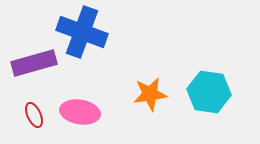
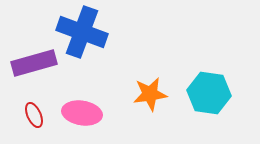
cyan hexagon: moved 1 px down
pink ellipse: moved 2 px right, 1 px down
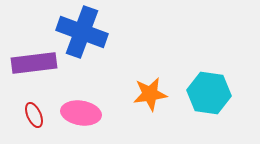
purple rectangle: rotated 9 degrees clockwise
pink ellipse: moved 1 px left
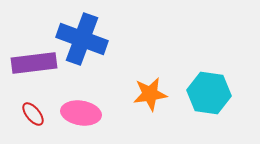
blue cross: moved 7 px down
red ellipse: moved 1 px left, 1 px up; rotated 15 degrees counterclockwise
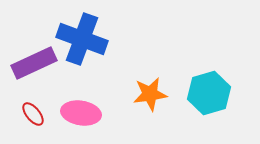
purple rectangle: rotated 18 degrees counterclockwise
cyan hexagon: rotated 24 degrees counterclockwise
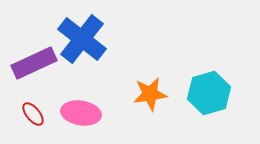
blue cross: rotated 18 degrees clockwise
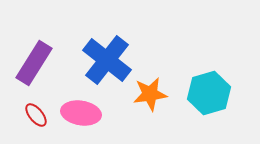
blue cross: moved 25 px right, 21 px down
purple rectangle: rotated 33 degrees counterclockwise
red ellipse: moved 3 px right, 1 px down
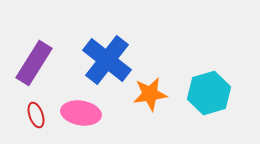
red ellipse: rotated 20 degrees clockwise
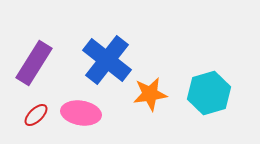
red ellipse: rotated 65 degrees clockwise
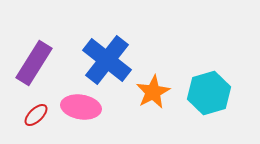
orange star: moved 3 px right, 2 px up; rotated 20 degrees counterclockwise
pink ellipse: moved 6 px up
